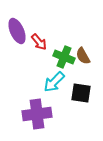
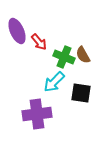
brown semicircle: moved 1 px up
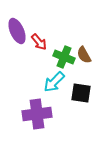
brown semicircle: moved 1 px right
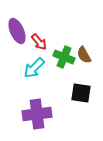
cyan arrow: moved 20 px left, 14 px up
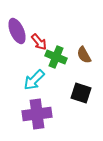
green cross: moved 8 px left
cyan arrow: moved 12 px down
black square: rotated 10 degrees clockwise
